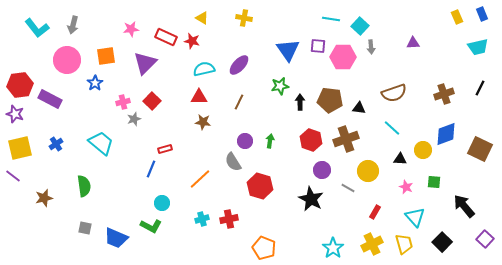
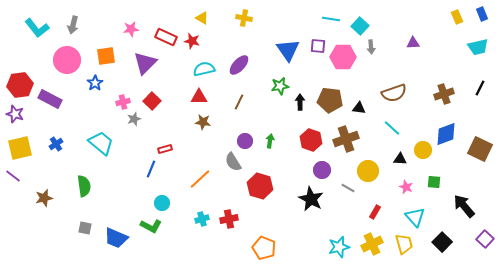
cyan star at (333, 248): moved 6 px right, 1 px up; rotated 20 degrees clockwise
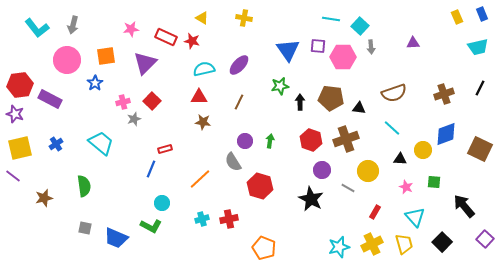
brown pentagon at (330, 100): moved 1 px right, 2 px up
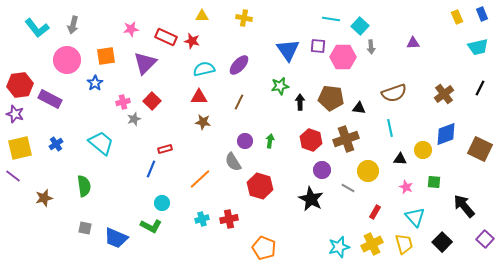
yellow triangle at (202, 18): moved 2 px up; rotated 32 degrees counterclockwise
brown cross at (444, 94): rotated 18 degrees counterclockwise
cyan line at (392, 128): moved 2 px left; rotated 36 degrees clockwise
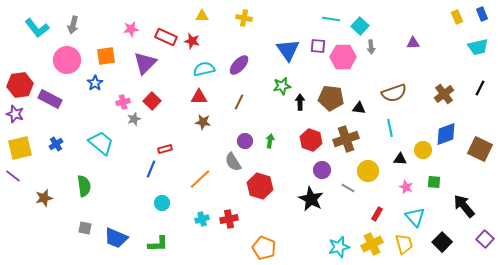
green star at (280, 86): moved 2 px right
red rectangle at (375, 212): moved 2 px right, 2 px down
green L-shape at (151, 226): moved 7 px right, 18 px down; rotated 30 degrees counterclockwise
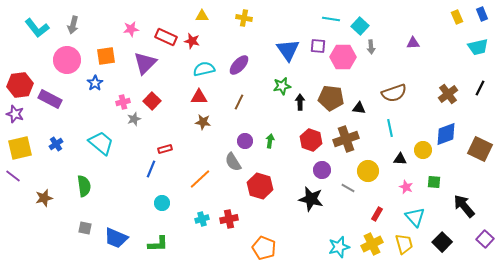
brown cross at (444, 94): moved 4 px right
black star at (311, 199): rotated 15 degrees counterclockwise
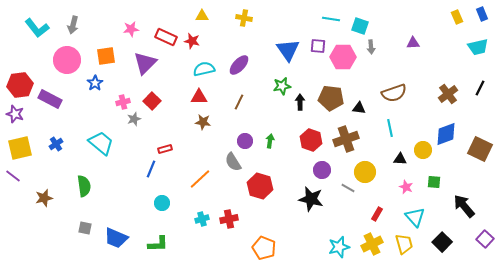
cyan square at (360, 26): rotated 24 degrees counterclockwise
yellow circle at (368, 171): moved 3 px left, 1 px down
